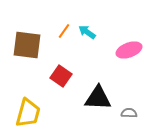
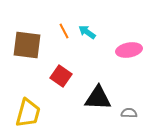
orange line: rotated 63 degrees counterclockwise
pink ellipse: rotated 10 degrees clockwise
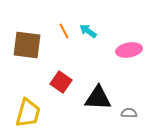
cyan arrow: moved 1 px right, 1 px up
red square: moved 6 px down
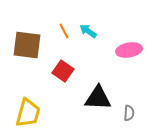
red square: moved 2 px right, 11 px up
gray semicircle: rotated 91 degrees clockwise
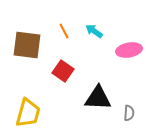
cyan arrow: moved 6 px right
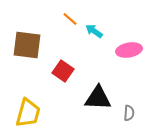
orange line: moved 6 px right, 12 px up; rotated 21 degrees counterclockwise
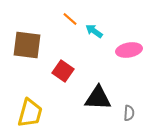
yellow trapezoid: moved 2 px right
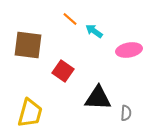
brown square: moved 1 px right
gray semicircle: moved 3 px left
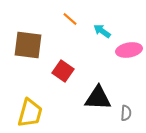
cyan arrow: moved 8 px right
